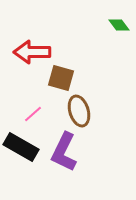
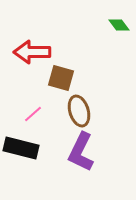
black rectangle: moved 1 px down; rotated 16 degrees counterclockwise
purple L-shape: moved 17 px right
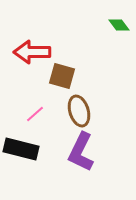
brown square: moved 1 px right, 2 px up
pink line: moved 2 px right
black rectangle: moved 1 px down
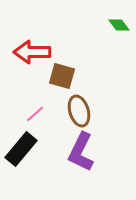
black rectangle: rotated 64 degrees counterclockwise
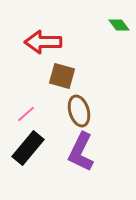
red arrow: moved 11 px right, 10 px up
pink line: moved 9 px left
black rectangle: moved 7 px right, 1 px up
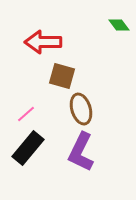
brown ellipse: moved 2 px right, 2 px up
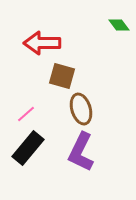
red arrow: moved 1 px left, 1 px down
